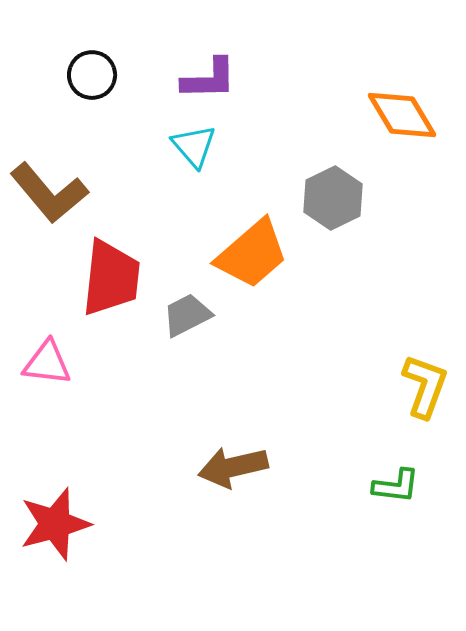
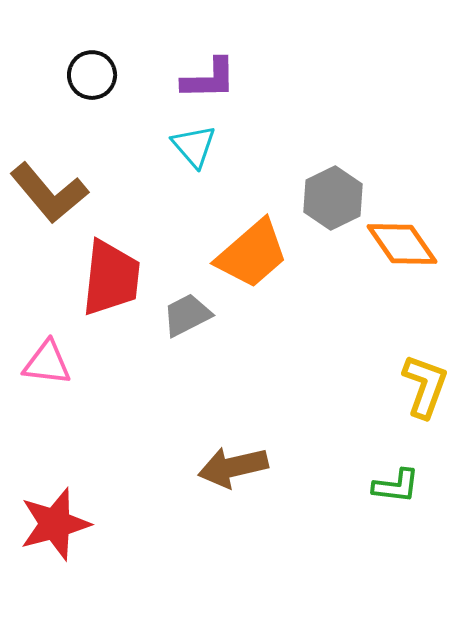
orange diamond: moved 129 px down; rotated 4 degrees counterclockwise
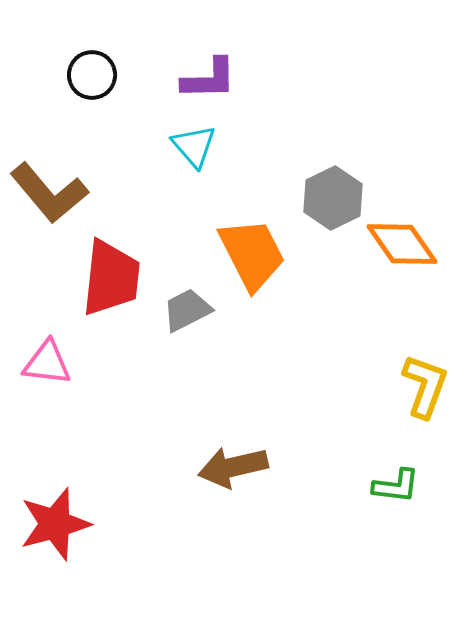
orange trapezoid: rotated 76 degrees counterclockwise
gray trapezoid: moved 5 px up
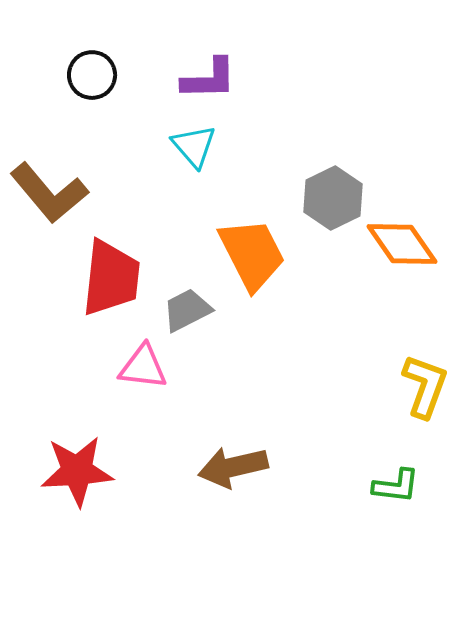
pink triangle: moved 96 px right, 4 px down
red star: moved 22 px right, 53 px up; rotated 12 degrees clockwise
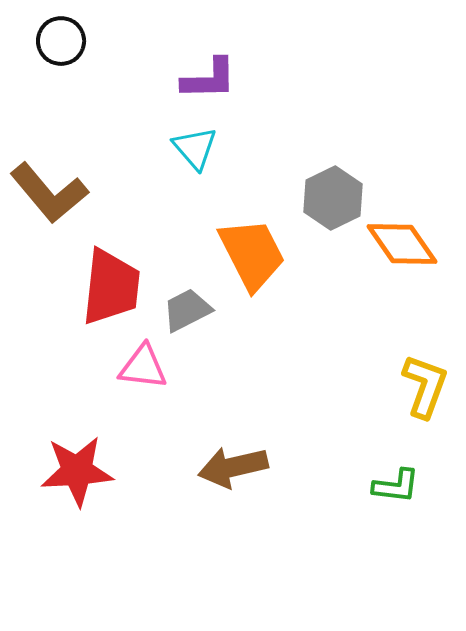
black circle: moved 31 px left, 34 px up
cyan triangle: moved 1 px right, 2 px down
red trapezoid: moved 9 px down
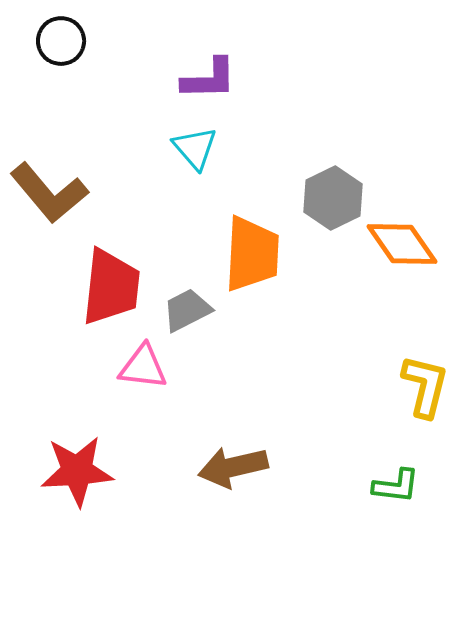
orange trapezoid: rotated 30 degrees clockwise
yellow L-shape: rotated 6 degrees counterclockwise
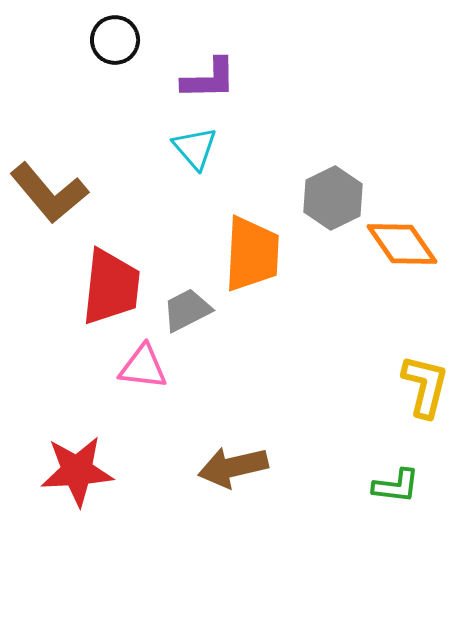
black circle: moved 54 px right, 1 px up
